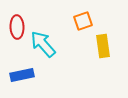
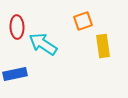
cyan arrow: rotated 16 degrees counterclockwise
blue rectangle: moved 7 px left, 1 px up
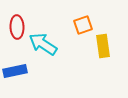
orange square: moved 4 px down
blue rectangle: moved 3 px up
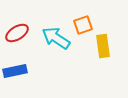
red ellipse: moved 6 px down; rotated 60 degrees clockwise
cyan arrow: moved 13 px right, 6 px up
